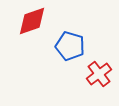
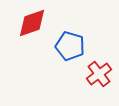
red diamond: moved 2 px down
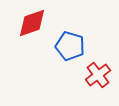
red cross: moved 1 px left, 1 px down
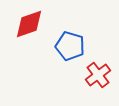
red diamond: moved 3 px left, 1 px down
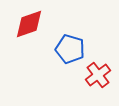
blue pentagon: moved 3 px down
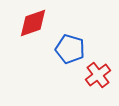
red diamond: moved 4 px right, 1 px up
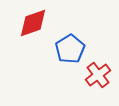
blue pentagon: rotated 24 degrees clockwise
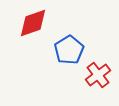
blue pentagon: moved 1 px left, 1 px down
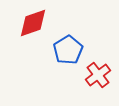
blue pentagon: moved 1 px left
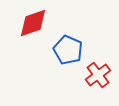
blue pentagon: rotated 16 degrees counterclockwise
